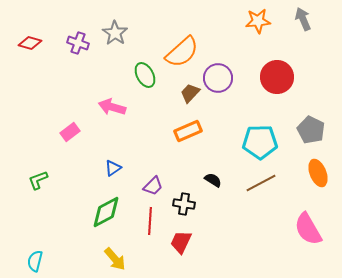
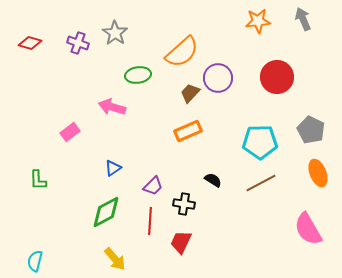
green ellipse: moved 7 px left; rotated 70 degrees counterclockwise
green L-shape: rotated 70 degrees counterclockwise
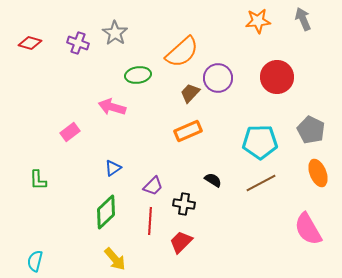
green diamond: rotated 16 degrees counterclockwise
red trapezoid: rotated 20 degrees clockwise
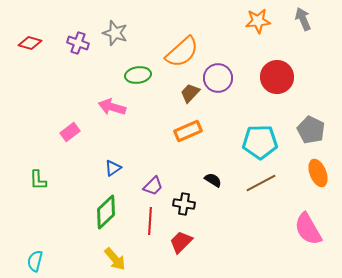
gray star: rotated 15 degrees counterclockwise
